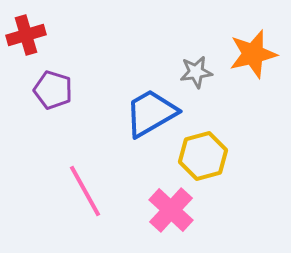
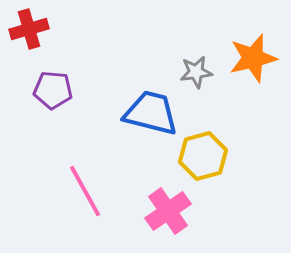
red cross: moved 3 px right, 6 px up
orange star: moved 4 px down
purple pentagon: rotated 12 degrees counterclockwise
blue trapezoid: rotated 44 degrees clockwise
pink cross: moved 3 px left, 1 px down; rotated 12 degrees clockwise
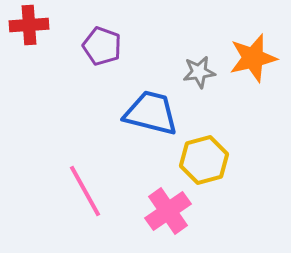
red cross: moved 4 px up; rotated 12 degrees clockwise
gray star: moved 3 px right
purple pentagon: moved 49 px right, 44 px up; rotated 15 degrees clockwise
yellow hexagon: moved 1 px right, 4 px down
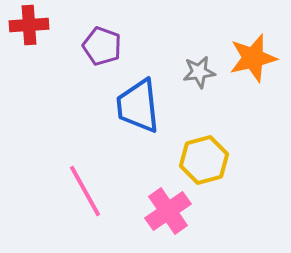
blue trapezoid: moved 13 px left, 7 px up; rotated 110 degrees counterclockwise
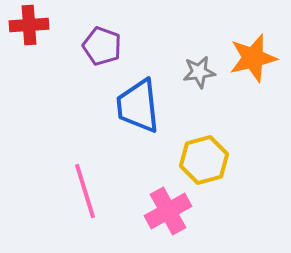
pink line: rotated 12 degrees clockwise
pink cross: rotated 6 degrees clockwise
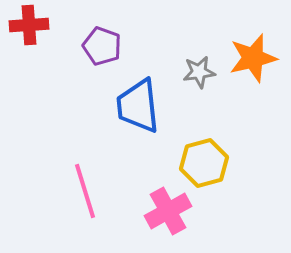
yellow hexagon: moved 3 px down
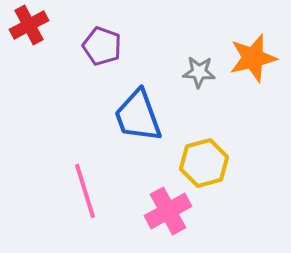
red cross: rotated 24 degrees counterclockwise
gray star: rotated 12 degrees clockwise
blue trapezoid: moved 10 px down; rotated 14 degrees counterclockwise
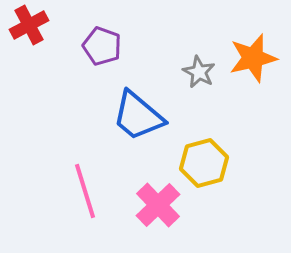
gray star: rotated 24 degrees clockwise
blue trapezoid: rotated 30 degrees counterclockwise
pink cross: moved 10 px left, 6 px up; rotated 15 degrees counterclockwise
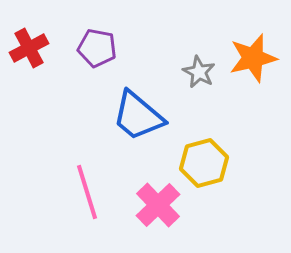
red cross: moved 23 px down
purple pentagon: moved 5 px left, 2 px down; rotated 9 degrees counterclockwise
pink line: moved 2 px right, 1 px down
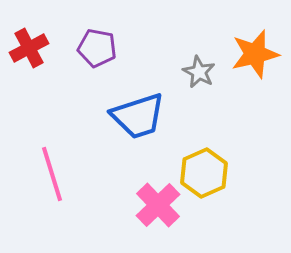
orange star: moved 2 px right, 4 px up
blue trapezoid: rotated 58 degrees counterclockwise
yellow hexagon: moved 10 px down; rotated 9 degrees counterclockwise
pink line: moved 35 px left, 18 px up
